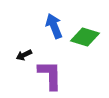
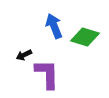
purple L-shape: moved 3 px left, 1 px up
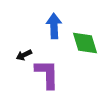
blue arrow: rotated 20 degrees clockwise
green diamond: moved 6 px down; rotated 56 degrees clockwise
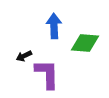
green diamond: rotated 68 degrees counterclockwise
black arrow: moved 1 px down
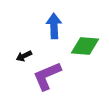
green diamond: moved 3 px down
purple L-shape: moved 2 px down; rotated 112 degrees counterclockwise
